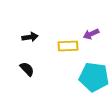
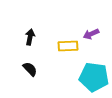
black arrow: rotated 70 degrees counterclockwise
black semicircle: moved 3 px right
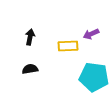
black semicircle: rotated 56 degrees counterclockwise
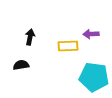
purple arrow: rotated 21 degrees clockwise
black semicircle: moved 9 px left, 4 px up
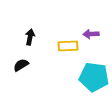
black semicircle: rotated 21 degrees counterclockwise
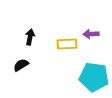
yellow rectangle: moved 1 px left, 2 px up
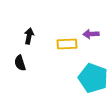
black arrow: moved 1 px left, 1 px up
black semicircle: moved 1 px left, 2 px up; rotated 77 degrees counterclockwise
cyan pentagon: moved 1 px left, 1 px down; rotated 12 degrees clockwise
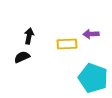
black semicircle: moved 2 px right, 6 px up; rotated 84 degrees clockwise
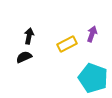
purple arrow: moved 1 px right; rotated 112 degrees clockwise
yellow rectangle: rotated 24 degrees counterclockwise
black semicircle: moved 2 px right
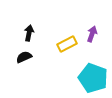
black arrow: moved 3 px up
